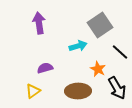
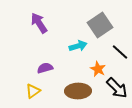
purple arrow: rotated 25 degrees counterclockwise
black arrow: rotated 15 degrees counterclockwise
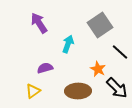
cyan arrow: moved 10 px left, 2 px up; rotated 54 degrees counterclockwise
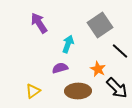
black line: moved 1 px up
purple semicircle: moved 15 px right
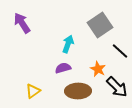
purple arrow: moved 17 px left
purple semicircle: moved 3 px right
black arrow: moved 1 px up
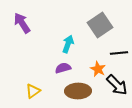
black line: moved 1 px left, 2 px down; rotated 48 degrees counterclockwise
black arrow: moved 2 px up
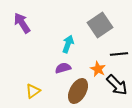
black line: moved 1 px down
brown ellipse: rotated 60 degrees counterclockwise
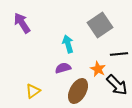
cyan arrow: rotated 36 degrees counterclockwise
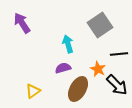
brown ellipse: moved 2 px up
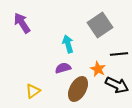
black arrow: rotated 20 degrees counterclockwise
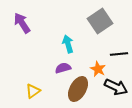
gray square: moved 4 px up
black arrow: moved 1 px left, 2 px down
